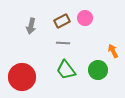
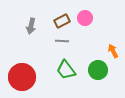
gray line: moved 1 px left, 2 px up
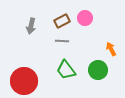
orange arrow: moved 2 px left, 2 px up
red circle: moved 2 px right, 4 px down
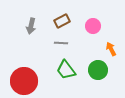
pink circle: moved 8 px right, 8 px down
gray line: moved 1 px left, 2 px down
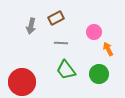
brown rectangle: moved 6 px left, 3 px up
pink circle: moved 1 px right, 6 px down
orange arrow: moved 3 px left
green circle: moved 1 px right, 4 px down
red circle: moved 2 px left, 1 px down
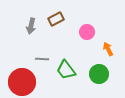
brown rectangle: moved 1 px down
pink circle: moved 7 px left
gray line: moved 19 px left, 16 px down
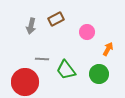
orange arrow: rotated 56 degrees clockwise
red circle: moved 3 px right
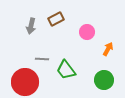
green circle: moved 5 px right, 6 px down
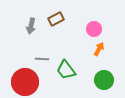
pink circle: moved 7 px right, 3 px up
orange arrow: moved 9 px left
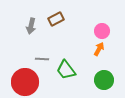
pink circle: moved 8 px right, 2 px down
